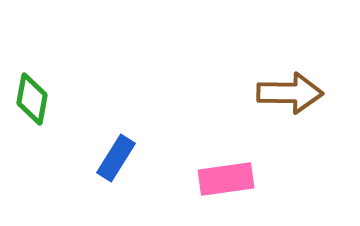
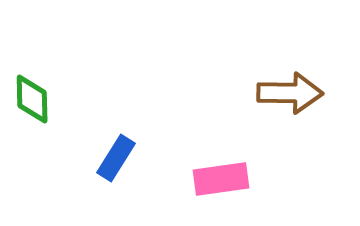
green diamond: rotated 12 degrees counterclockwise
pink rectangle: moved 5 px left
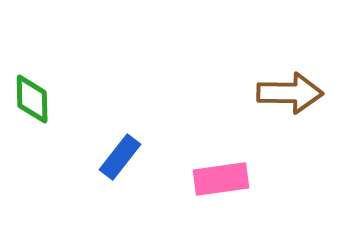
blue rectangle: moved 4 px right, 1 px up; rotated 6 degrees clockwise
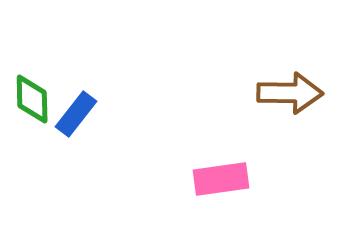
blue rectangle: moved 44 px left, 43 px up
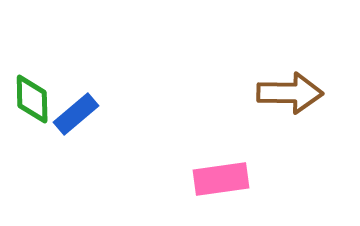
blue rectangle: rotated 12 degrees clockwise
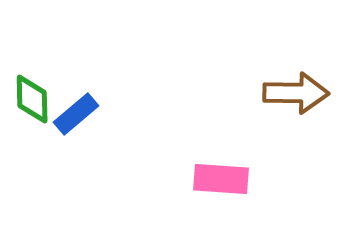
brown arrow: moved 6 px right
pink rectangle: rotated 12 degrees clockwise
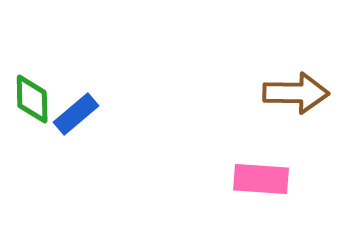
pink rectangle: moved 40 px right
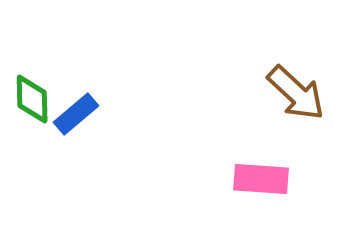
brown arrow: rotated 42 degrees clockwise
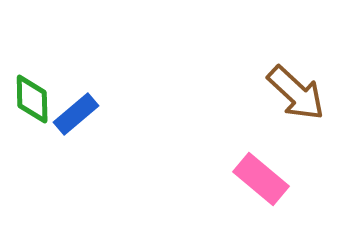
pink rectangle: rotated 36 degrees clockwise
